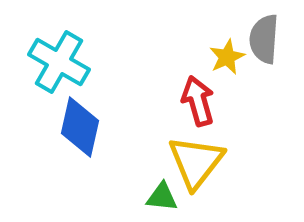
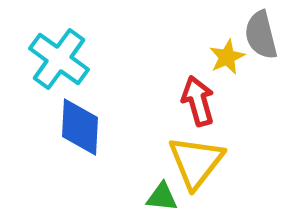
gray semicircle: moved 3 px left, 4 px up; rotated 18 degrees counterclockwise
cyan cross: moved 3 px up; rotated 6 degrees clockwise
blue diamond: rotated 10 degrees counterclockwise
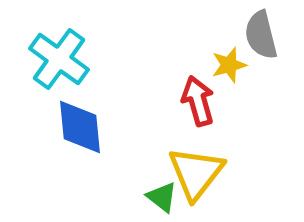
yellow star: moved 2 px right, 8 px down; rotated 9 degrees clockwise
blue diamond: rotated 8 degrees counterclockwise
yellow triangle: moved 11 px down
green triangle: rotated 32 degrees clockwise
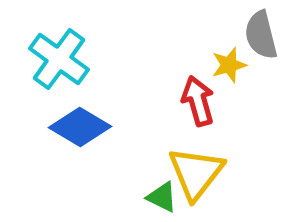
blue diamond: rotated 54 degrees counterclockwise
green triangle: rotated 12 degrees counterclockwise
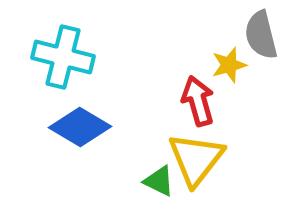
cyan cross: moved 4 px right, 2 px up; rotated 22 degrees counterclockwise
yellow triangle: moved 14 px up
green triangle: moved 3 px left, 16 px up
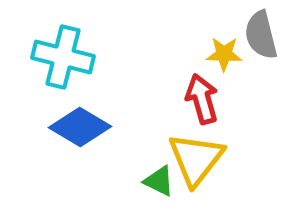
yellow star: moved 5 px left, 11 px up; rotated 18 degrees clockwise
red arrow: moved 4 px right, 2 px up
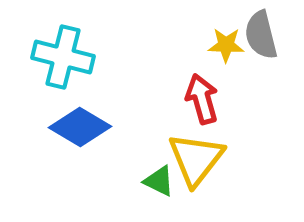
yellow star: moved 2 px right, 9 px up
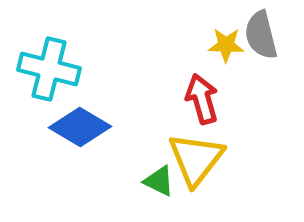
cyan cross: moved 14 px left, 12 px down
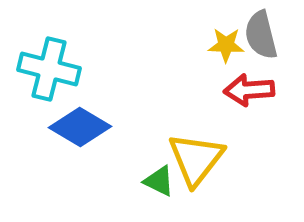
red arrow: moved 47 px right, 9 px up; rotated 78 degrees counterclockwise
